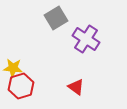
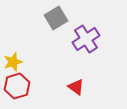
purple cross: rotated 24 degrees clockwise
yellow star: moved 6 px up; rotated 24 degrees counterclockwise
red hexagon: moved 4 px left
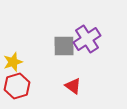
gray square: moved 8 px right, 28 px down; rotated 30 degrees clockwise
purple cross: moved 1 px right
red triangle: moved 3 px left, 1 px up
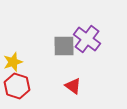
purple cross: rotated 20 degrees counterclockwise
red hexagon: rotated 25 degrees counterclockwise
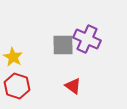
purple cross: rotated 12 degrees counterclockwise
gray square: moved 1 px left, 1 px up
yellow star: moved 5 px up; rotated 24 degrees counterclockwise
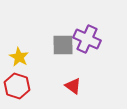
yellow star: moved 6 px right
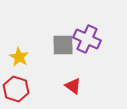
red hexagon: moved 1 px left, 3 px down
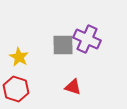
red triangle: moved 1 px down; rotated 18 degrees counterclockwise
